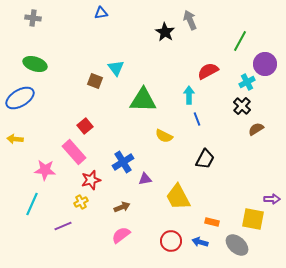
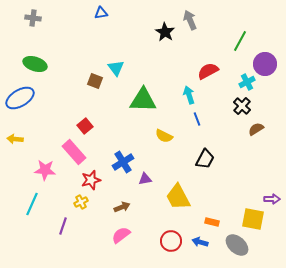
cyan arrow: rotated 18 degrees counterclockwise
purple line: rotated 48 degrees counterclockwise
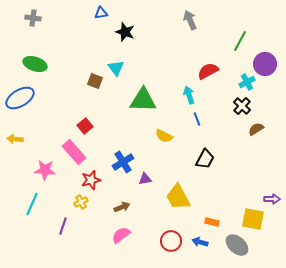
black star: moved 40 px left; rotated 12 degrees counterclockwise
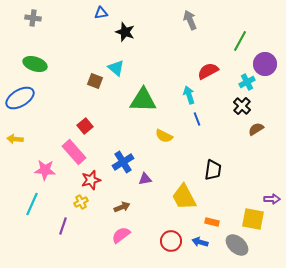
cyan triangle: rotated 12 degrees counterclockwise
black trapezoid: moved 8 px right, 11 px down; rotated 20 degrees counterclockwise
yellow trapezoid: moved 6 px right
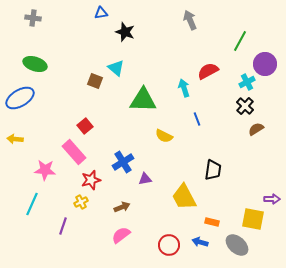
cyan arrow: moved 5 px left, 7 px up
black cross: moved 3 px right
red circle: moved 2 px left, 4 px down
